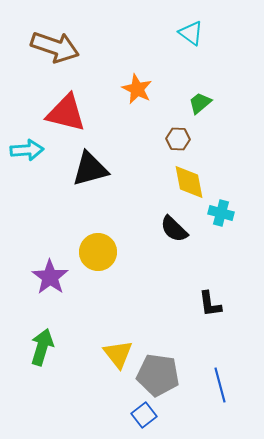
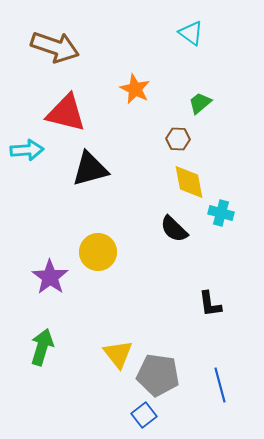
orange star: moved 2 px left
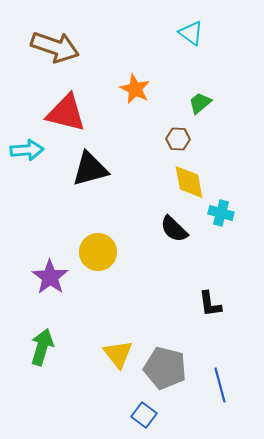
gray pentagon: moved 7 px right, 7 px up; rotated 6 degrees clockwise
blue square: rotated 15 degrees counterclockwise
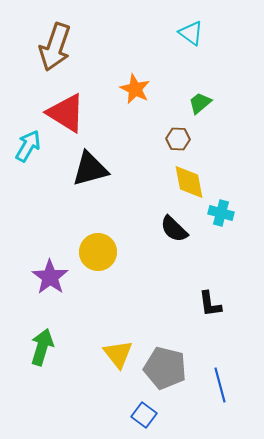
brown arrow: rotated 90 degrees clockwise
red triangle: rotated 18 degrees clockwise
cyan arrow: moved 1 px right, 4 px up; rotated 56 degrees counterclockwise
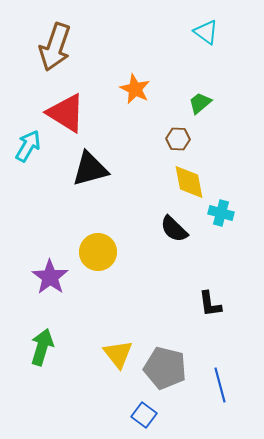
cyan triangle: moved 15 px right, 1 px up
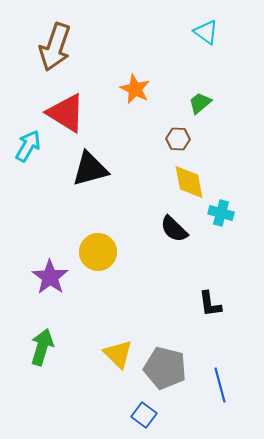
yellow triangle: rotated 8 degrees counterclockwise
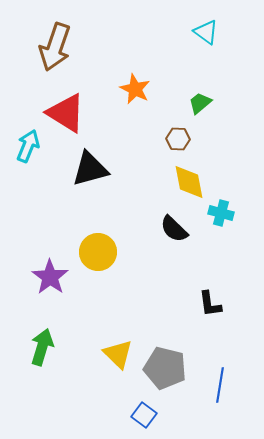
cyan arrow: rotated 8 degrees counterclockwise
blue line: rotated 24 degrees clockwise
